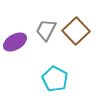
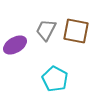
brown square: rotated 36 degrees counterclockwise
purple ellipse: moved 3 px down
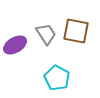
gray trapezoid: moved 4 px down; rotated 120 degrees clockwise
cyan pentagon: moved 2 px right, 1 px up
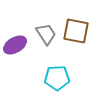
cyan pentagon: rotated 30 degrees counterclockwise
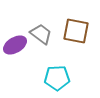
gray trapezoid: moved 5 px left; rotated 20 degrees counterclockwise
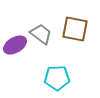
brown square: moved 1 px left, 2 px up
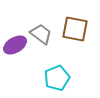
cyan pentagon: rotated 20 degrees counterclockwise
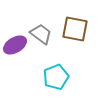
cyan pentagon: moved 1 px left, 1 px up
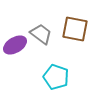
cyan pentagon: rotated 30 degrees counterclockwise
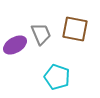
gray trapezoid: rotated 30 degrees clockwise
cyan pentagon: moved 1 px right
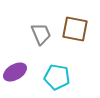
purple ellipse: moved 27 px down
cyan pentagon: rotated 10 degrees counterclockwise
